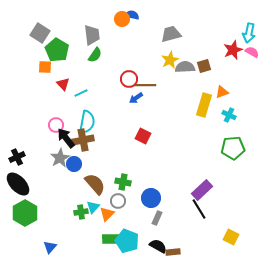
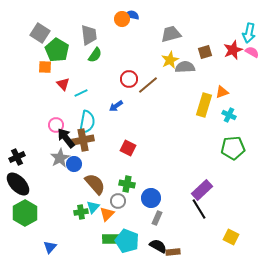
gray trapezoid at (92, 35): moved 3 px left
brown square at (204, 66): moved 1 px right, 14 px up
brown line at (145, 85): moved 3 px right; rotated 40 degrees counterclockwise
blue arrow at (136, 98): moved 20 px left, 8 px down
red square at (143, 136): moved 15 px left, 12 px down
green cross at (123, 182): moved 4 px right, 2 px down
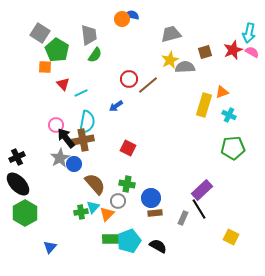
gray rectangle at (157, 218): moved 26 px right
cyan pentagon at (127, 241): moved 2 px right; rotated 30 degrees clockwise
brown rectangle at (173, 252): moved 18 px left, 39 px up
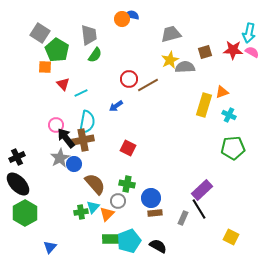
red star at (233, 50): rotated 24 degrees clockwise
brown line at (148, 85): rotated 10 degrees clockwise
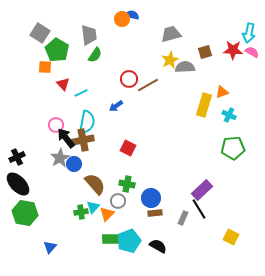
green hexagon at (25, 213): rotated 20 degrees counterclockwise
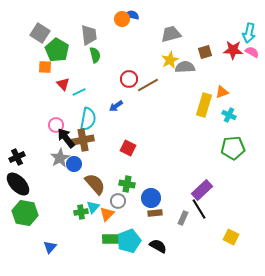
green semicircle at (95, 55): rotated 49 degrees counterclockwise
cyan line at (81, 93): moved 2 px left, 1 px up
cyan semicircle at (87, 122): moved 1 px right, 3 px up
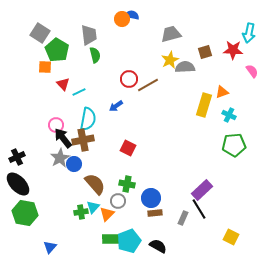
pink semicircle at (252, 52): moved 19 px down; rotated 24 degrees clockwise
black arrow at (66, 138): moved 3 px left
green pentagon at (233, 148): moved 1 px right, 3 px up
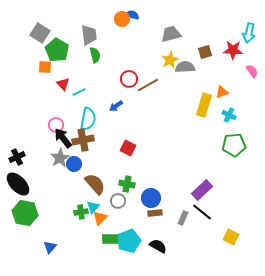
black line at (199, 209): moved 3 px right, 3 px down; rotated 20 degrees counterclockwise
orange triangle at (107, 214): moved 7 px left, 4 px down
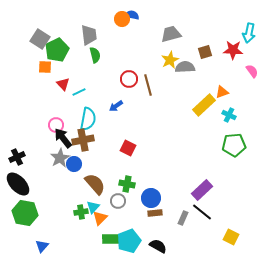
gray square at (40, 33): moved 6 px down
green pentagon at (57, 50): rotated 15 degrees clockwise
brown line at (148, 85): rotated 75 degrees counterclockwise
yellow rectangle at (204, 105): rotated 30 degrees clockwise
blue triangle at (50, 247): moved 8 px left, 1 px up
